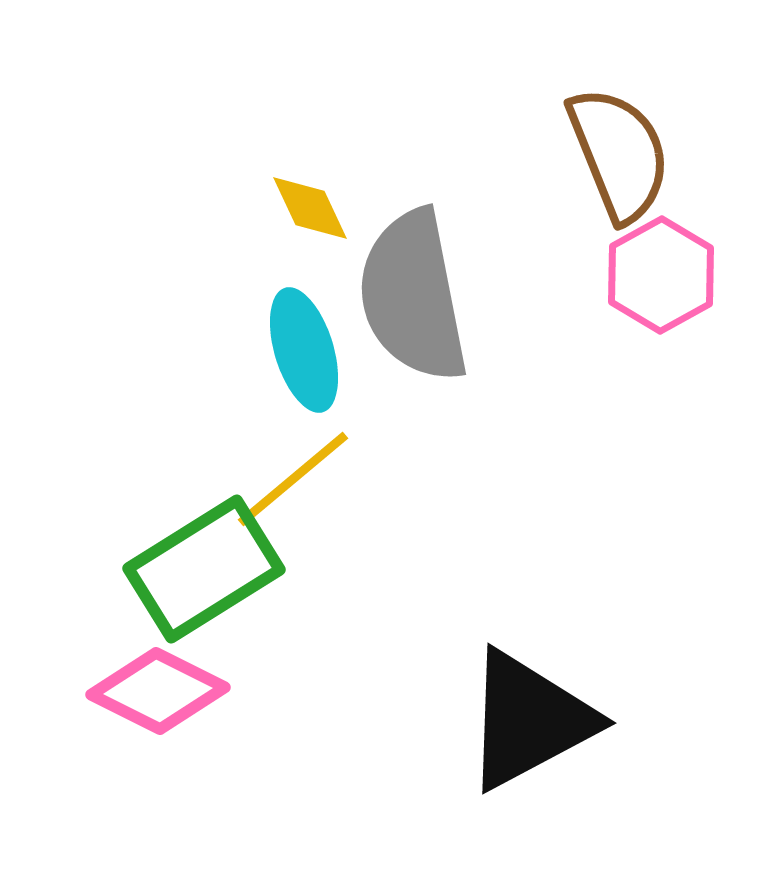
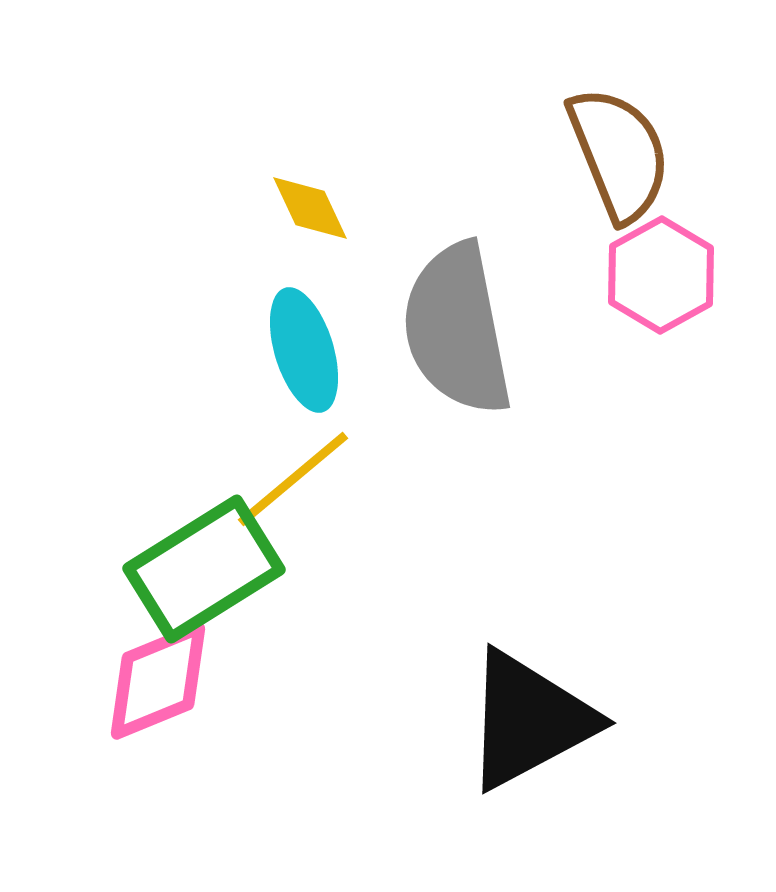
gray semicircle: moved 44 px right, 33 px down
pink diamond: moved 10 px up; rotated 49 degrees counterclockwise
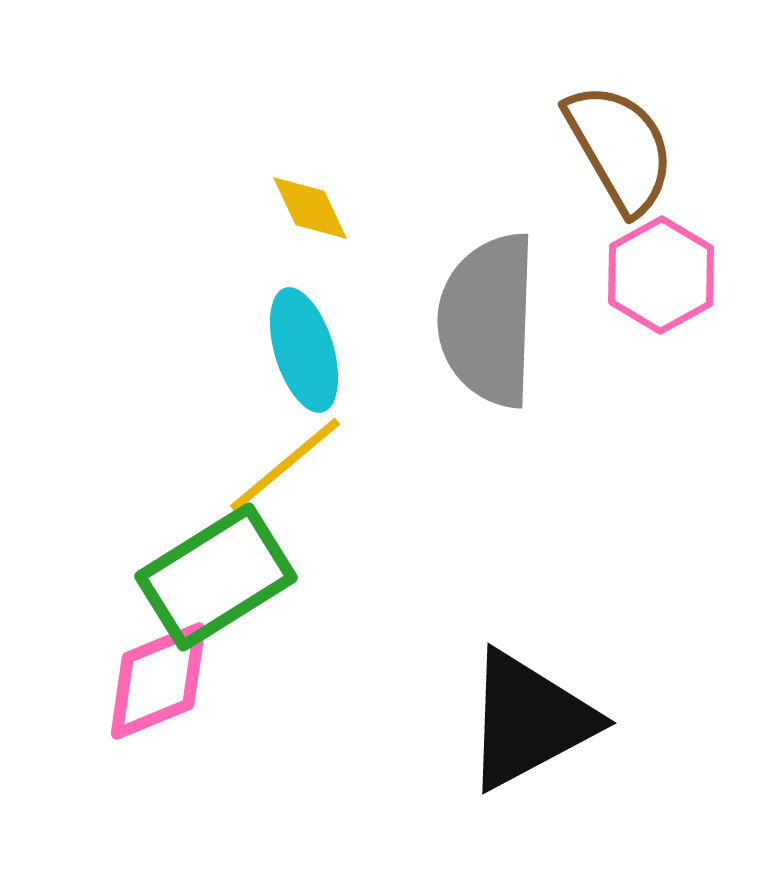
brown semicircle: moved 1 px right, 6 px up; rotated 8 degrees counterclockwise
gray semicircle: moved 31 px right, 9 px up; rotated 13 degrees clockwise
yellow line: moved 8 px left, 14 px up
green rectangle: moved 12 px right, 8 px down
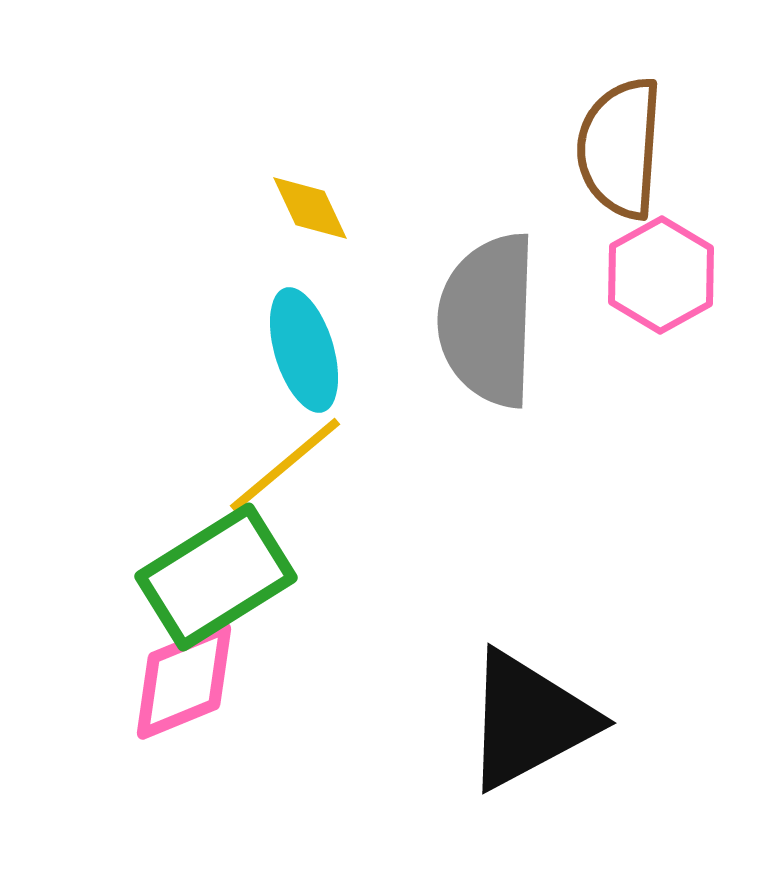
brown semicircle: rotated 146 degrees counterclockwise
pink diamond: moved 26 px right
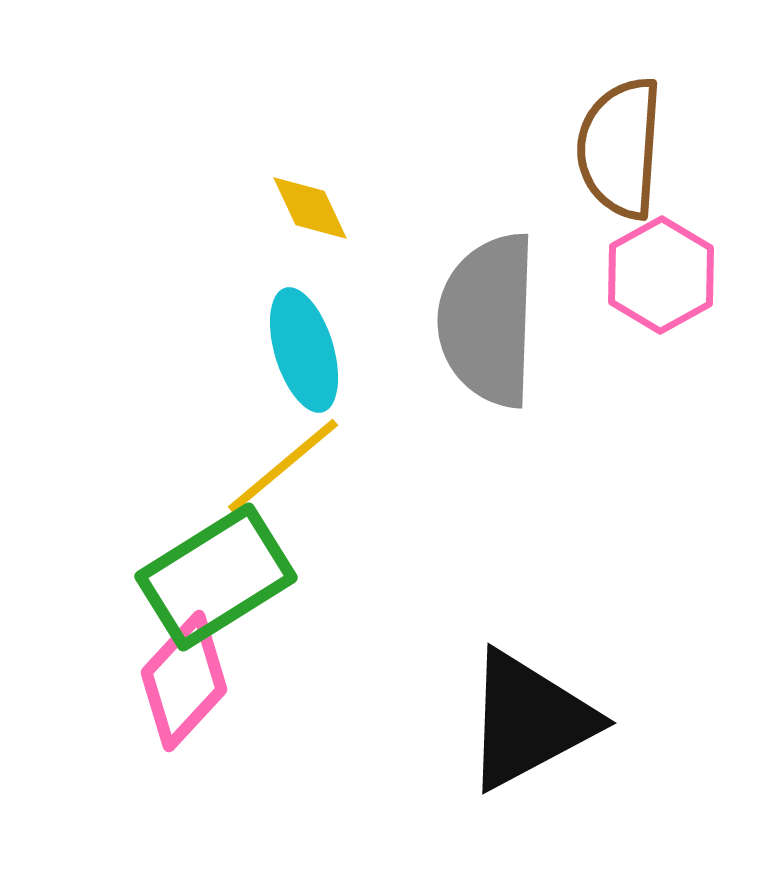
yellow line: moved 2 px left, 1 px down
pink diamond: rotated 25 degrees counterclockwise
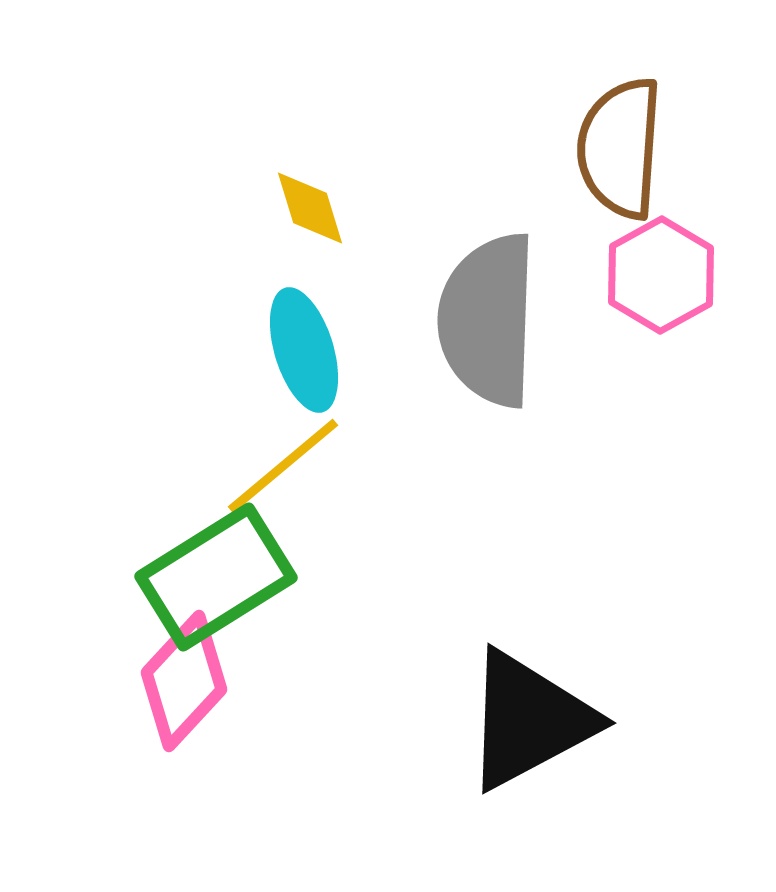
yellow diamond: rotated 8 degrees clockwise
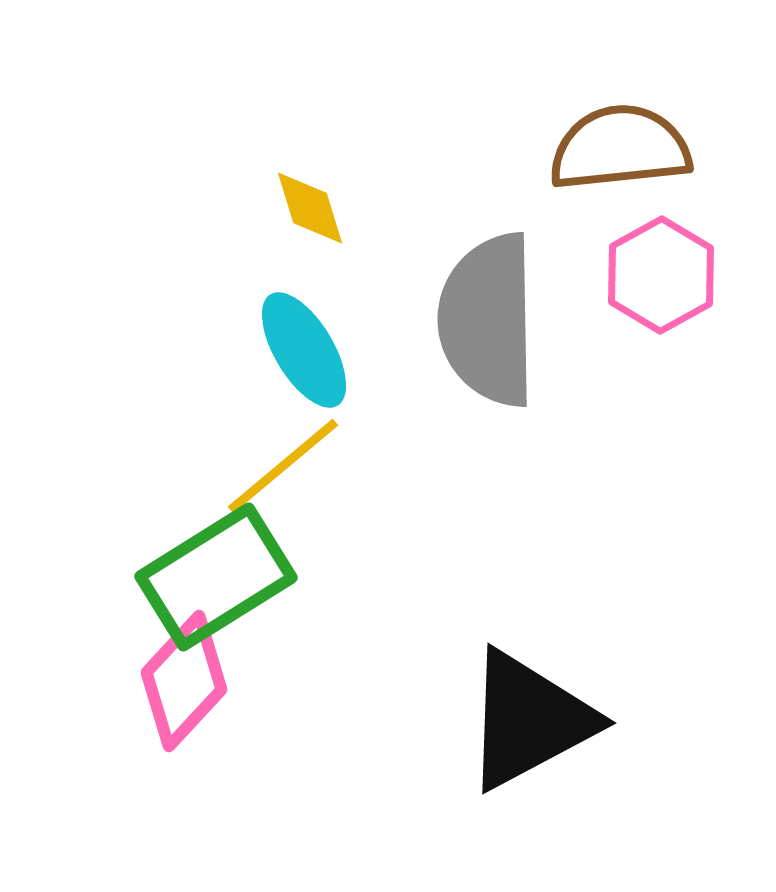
brown semicircle: rotated 80 degrees clockwise
gray semicircle: rotated 3 degrees counterclockwise
cyan ellipse: rotated 14 degrees counterclockwise
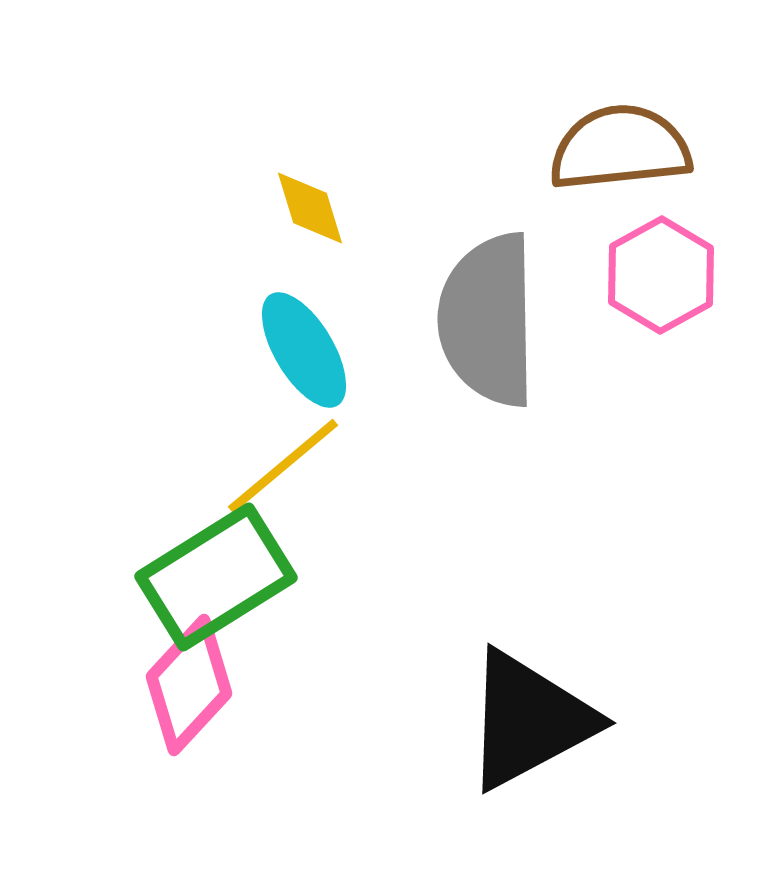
pink diamond: moved 5 px right, 4 px down
